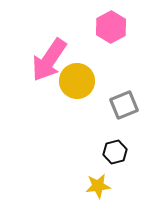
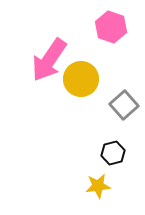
pink hexagon: rotated 12 degrees counterclockwise
yellow circle: moved 4 px right, 2 px up
gray square: rotated 20 degrees counterclockwise
black hexagon: moved 2 px left, 1 px down
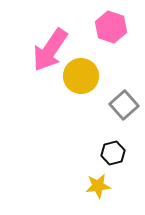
pink arrow: moved 1 px right, 10 px up
yellow circle: moved 3 px up
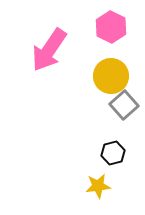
pink hexagon: rotated 8 degrees clockwise
pink arrow: moved 1 px left
yellow circle: moved 30 px right
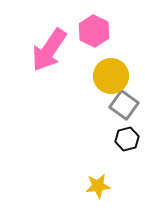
pink hexagon: moved 17 px left, 4 px down
gray square: rotated 12 degrees counterclockwise
black hexagon: moved 14 px right, 14 px up
